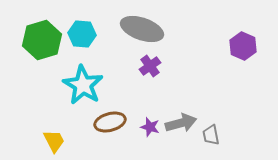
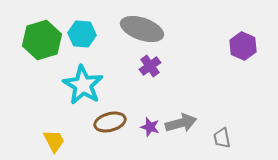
gray trapezoid: moved 11 px right, 3 px down
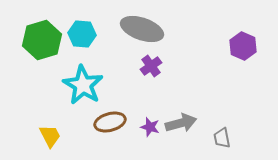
purple cross: moved 1 px right
yellow trapezoid: moved 4 px left, 5 px up
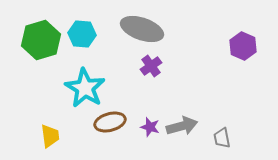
green hexagon: moved 1 px left
cyan star: moved 2 px right, 3 px down
gray arrow: moved 1 px right, 3 px down
yellow trapezoid: rotated 20 degrees clockwise
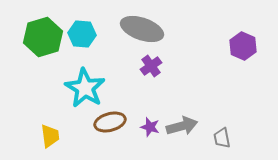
green hexagon: moved 2 px right, 3 px up
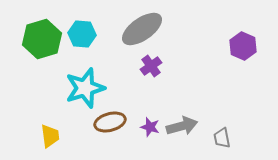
gray ellipse: rotated 54 degrees counterclockwise
green hexagon: moved 1 px left, 2 px down
cyan star: rotated 24 degrees clockwise
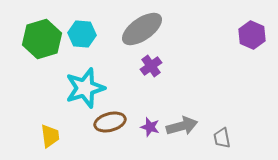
purple hexagon: moved 9 px right, 11 px up
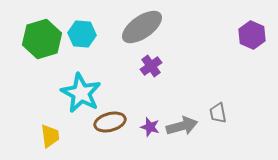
gray ellipse: moved 2 px up
cyan star: moved 4 px left, 5 px down; rotated 27 degrees counterclockwise
gray trapezoid: moved 4 px left, 25 px up
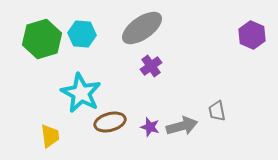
gray ellipse: moved 1 px down
gray trapezoid: moved 1 px left, 2 px up
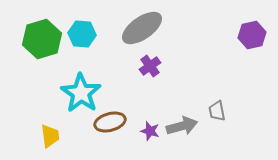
purple hexagon: rotated 24 degrees clockwise
purple cross: moved 1 px left
cyan star: rotated 6 degrees clockwise
purple star: moved 4 px down
